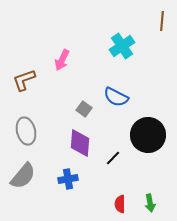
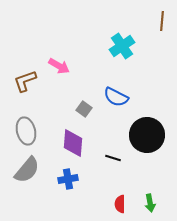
pink arrow: moved 3 px left, 6 px down; rotated 85 degrees counterclockwise
brown L-shape: moved 1 px right, 1 px down
black circle: moved 1 px left
purple diamond: moved 7 px left
black line: rotated 63 degrees clockwise
gray semicircle: moved 4 px right, 6 px up
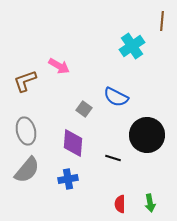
cyan cross: moved 10 px right
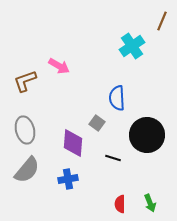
brown line: rotated 18 degrees clockwise
blue semicircle: moved 1 px right, 1 px down; rotated 60 degrees clockwise
gray square: moved 13 px right, 14 px down
gray ellipse: moved 1 px left, 1 px up
green arrow: rotated 12 degrees counterclockwise
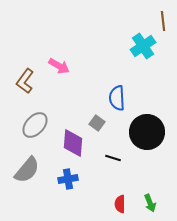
brown line: moved 1 px right; rotated 30 degrees counterclockwise
cyan cross: moved 11 px right
brown L-shape: rotated 35 degrees counterclockwise
gray ellipse: moved 10 px right, 5 px up; rotated 56 degrees clockwise
black circle: moved 3 px up
